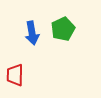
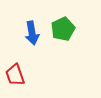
red trapezoid: rotated 20 degrees counterclockwise
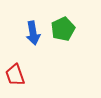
blue arrow: moved 1 px right
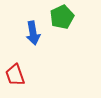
green pentagon: moved 1 px left, 12 px up
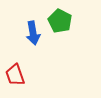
green pentagon: moved 2 px left, 4 px down; rotated 20 degrees counterclockwise
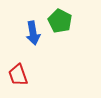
red trapezoid: moved 3 px right
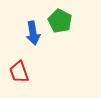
red trapezoid: moved 1 px right, 3 px up
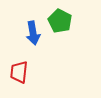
red trapezoid: rotated 25 degrees clockwise
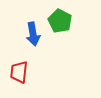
blue arrow: moved 1 px down
